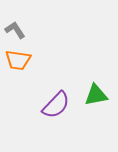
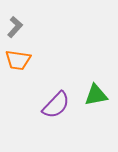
gray L-shape: moved 3 px up; rotated 75 degrees clockwise
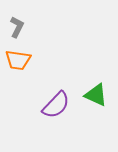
gray L-shape: moved 2 px right; rotated 15 degrees counterclockwise
green triangle: rotated 35 degrees clockwise
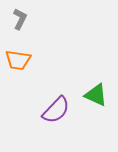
gray L-shape: moved 3 px right, 8 px up
purple semicircle: moved 5 px down
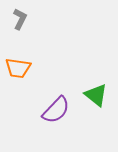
orange trapezoid: moved 8 px down
green triangle: rotated 15 degrees clockwise
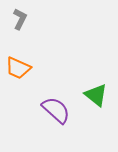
orange trapezoid: rotated 16 degrees clockwise
purple semicircle: rotated 92 degrees counterclockwise
